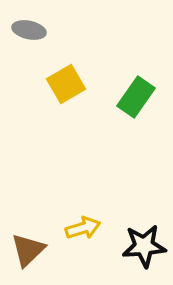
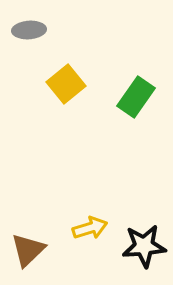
gray ellipse: rotated 16 degrees counterclockwise
yellow square: rotated 9 degrees counterclockwise
yellow arrow: moved 7 px right
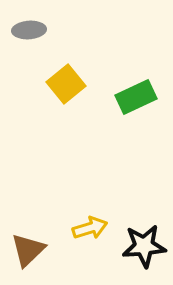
green rectangle: rotated 30 degrees clockwise
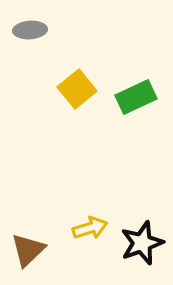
gray ellipse: moved 1 px right
yellow square: moved 11 px right, 5 px down
black star: moved 2 px left, 3 px up; rotated 15 degrees counterclockwise
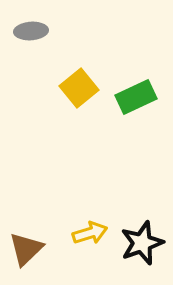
gray ellipse: moved 1 px right, 1 px down
yellow square: moved 2 px right, 1 px up
yellow arrow: moved 5 px down
brown triangle: moved 2 px left, 1 px up
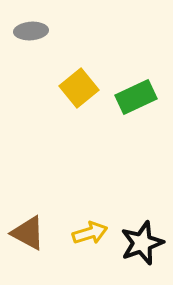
brown triangle: moved 2 px right, 16 px up; rotated 48 degrees counterclockwise
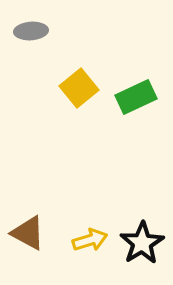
yellow arrow: moved 7 px down
black star: rotated 12 degrees counterclockwise
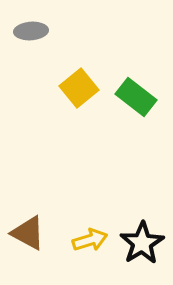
green rectangle: rotated 63 degrees clockwise
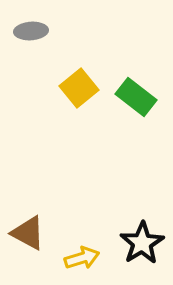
yellow arrow: moved 8 px left, 18 px down
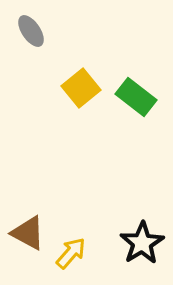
gray ellipse: rotated 60 degrees clockwise
yellow square: moved 2 px right
yellow arrow: moved 11 px left, 5 px up; rotated 32 degrees counterclockwise
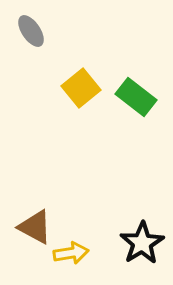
brown triangle: moved 7 px right, 6 px up
yellow arrow: rotated 40 degrees clockwise
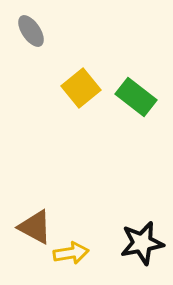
black star: rotated 21 degrees clockwise
